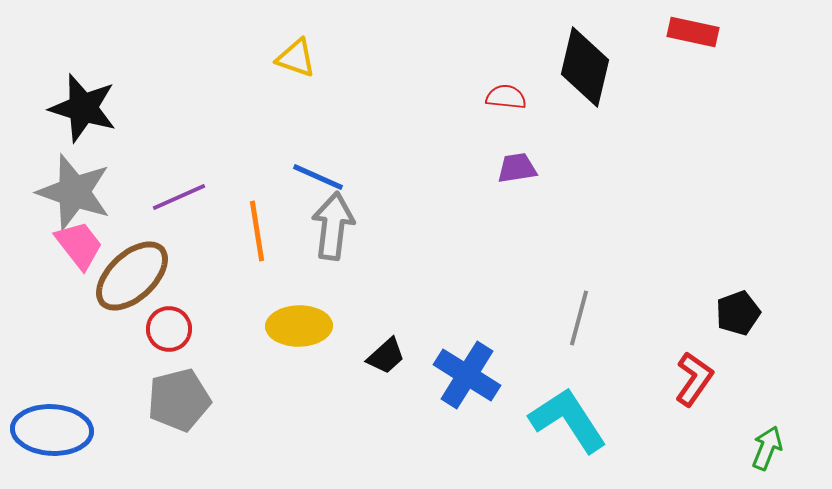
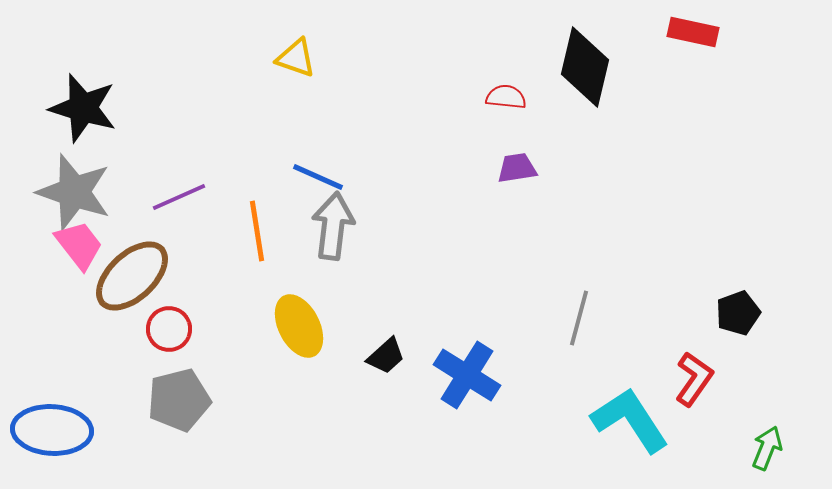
yellow ellipse: rotated 64 degrees clockwise
cyan L-shape: moved 62 px right
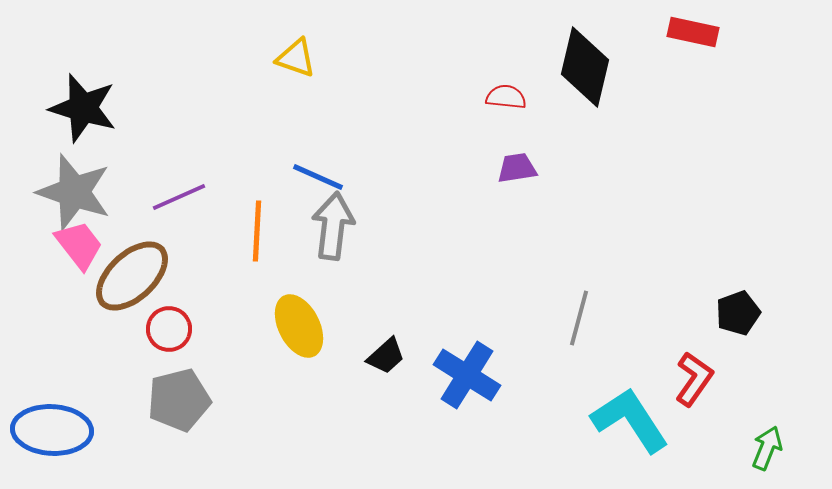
orange line: rotated 12 degrees clockwise
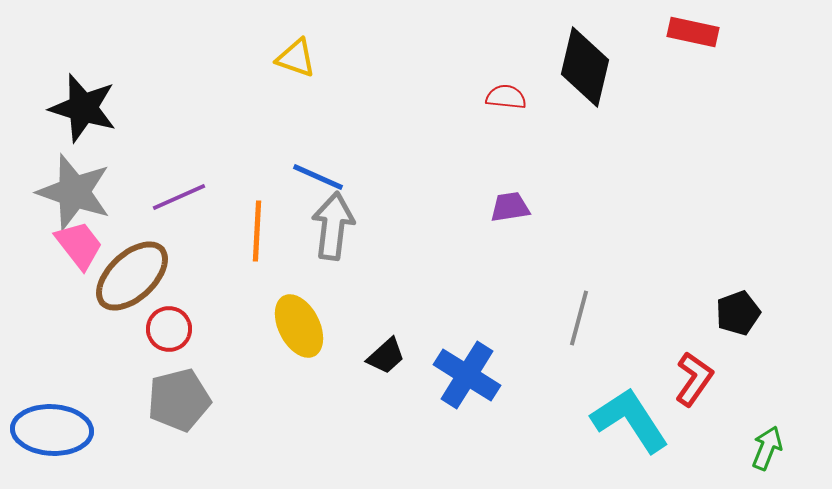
purple trapezoid: moved 7 px left, 39 px down
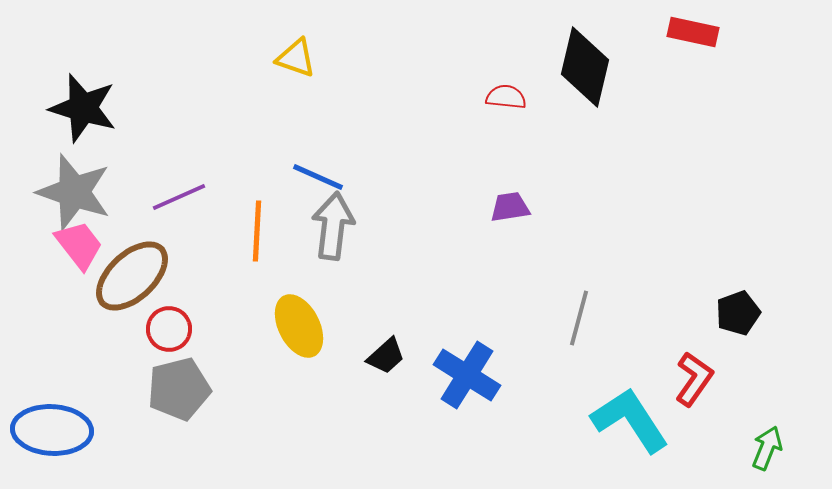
gray pentagon: moved 11 px up
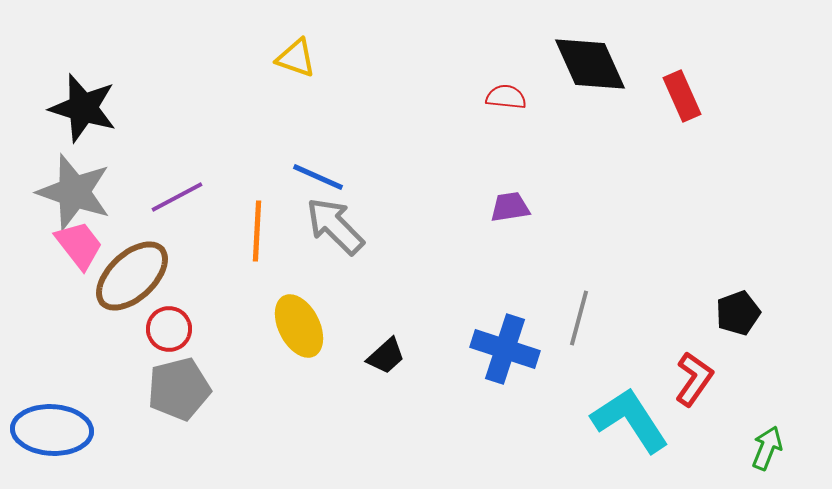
red rectangle: moved 11 px left, 64 px down; rotated 54 degrees clockwise
black diamond: moved 5 px right, 3 px up; rotated 38 degrees counterclockwise
purple line: moved 2 px left; rotated 4 degrees counterclockwise
gray arrow: moved 2 px right; rotated 52 degrees counterclockwise
blue cross: moved 38 px right, 26 px up; rotated 14 degrees counterclockwise
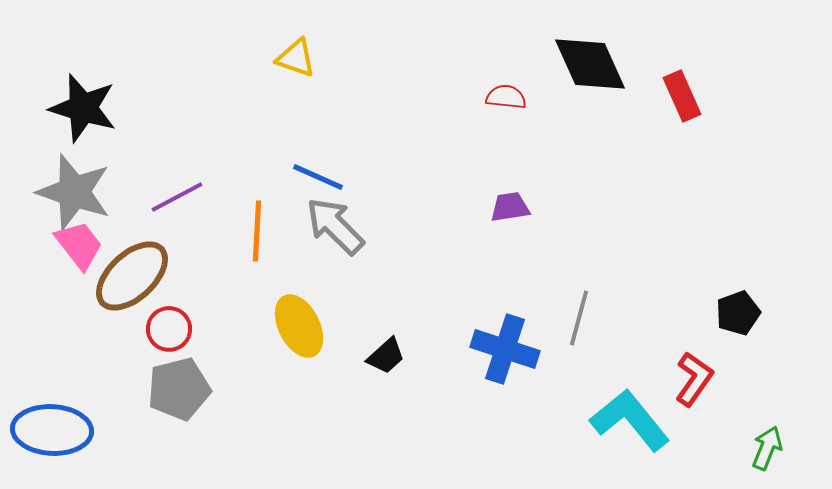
cyan L-shape: rotated 6 degrees counterclockwise
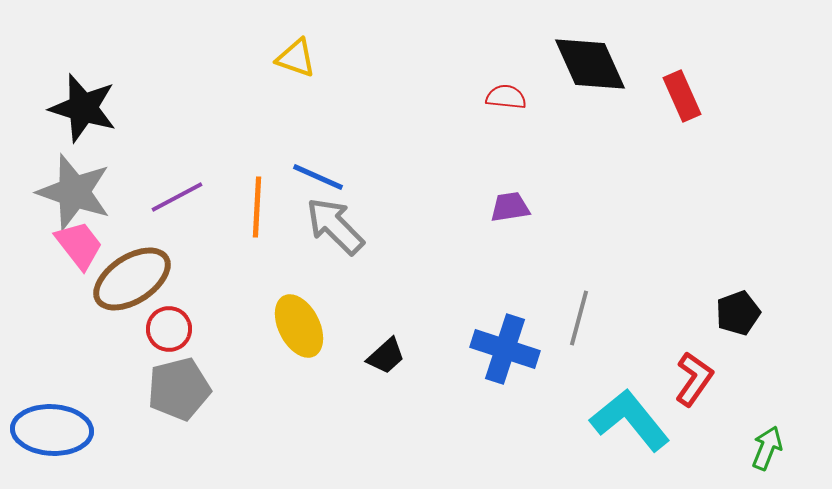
orange line: moved 24 px up
brown ellipse: moved 3 px down; rotated 10 degrees clockwise
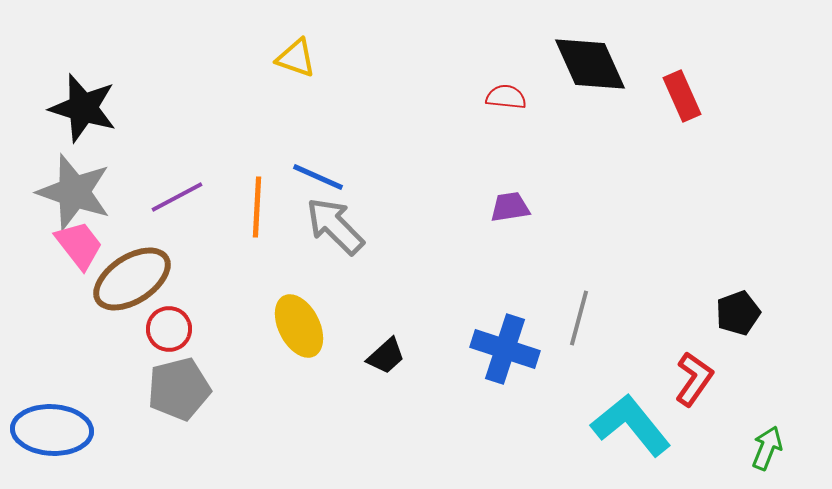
cyan L-shape: moved 1 px right, 5 px down
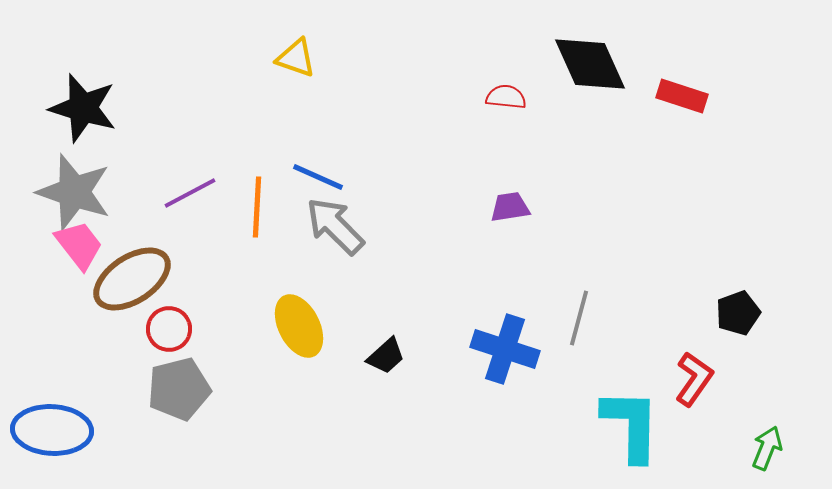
red rectangle: rotated 48 degrees counterclockwise
purple line: moved 13 px right, 4 px up
cyan L-shape: rotated 40 degrees clockwise
